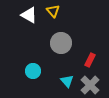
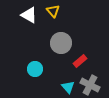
red rectangle: moved 10 px left, 1 px down; rotated 24 degrees clockwise
cyan circle: moved 2 px right, 2 px up
cyan triangle: moved 1 px right, 6 px down
gray cross: rotated 18 degrees counterclockwise
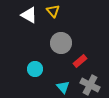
cyan triangle: moved 5 px left
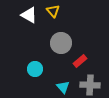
gray cross: rotated 24 degrees counterclockwise
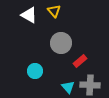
yellow triangle: moved 1 px right
cyan circle: moved 2 px down
cyan triangle: moved 5 px right
